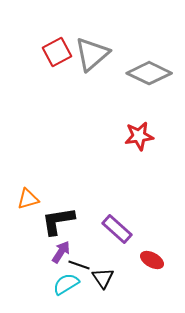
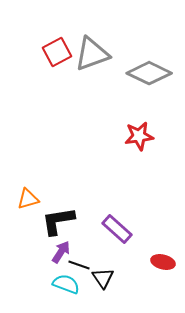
gray triangle: rotated 21 degrees clockwise
red ellipse: moved 11 px right, 2 px down; rotated 15 degrees counterclockwise
cyan semicircle: rotated 52 degrees clockwise
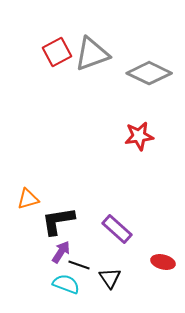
black triangle: moved 7 px right
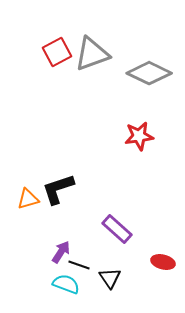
black L-shape: moved 32 px up; rotated 9 degrees counterclockwise
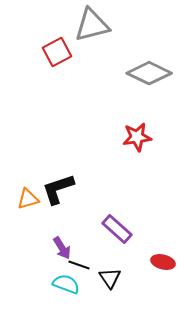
gray triangle: moved 29 px up; rotated 6 degrees clockwise
red star: moved 2 px left, 1 px down
purple arrow: moved 1 px right, 4 px up; rotated 115 degrees clockwise
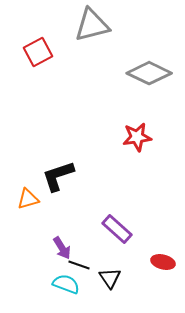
red square: moved 19 px left
black L-shape: moved 13 px up
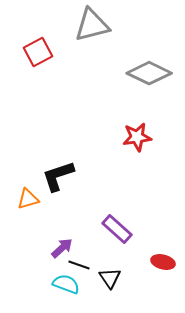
purple arrow: rotated 100 degrees counterclockwise
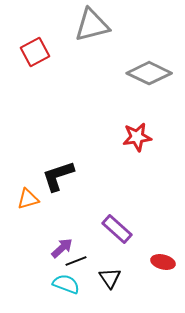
red square: moved 3 px left
black line: moved 3 px left, 4 px up; rotated 40 degrees counterclockwise
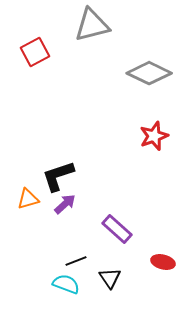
red star: moved 17 px right, 1 px up; rotated 12 degrees counterclockwise
purple arrow: moved 3 px right, 44 px up
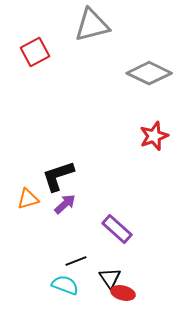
red ellipse: moved 40 px left, 31 px down
cyan semicircle: moved 1 px left, 1 px down
